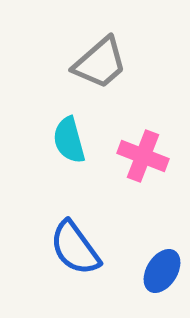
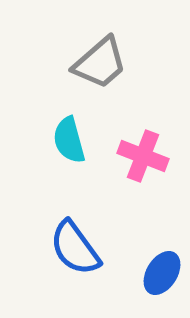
blue ellipse: moved 2 px down
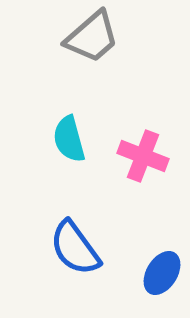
gray trapezoid: moved 8 px left, 26 px up
cyan semicircle: moved 1 px up
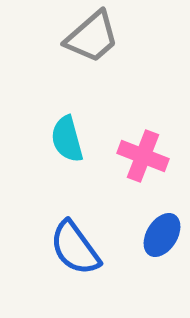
cyan semicircle: moved 2 px left
blue ellipse: moved 38 px up
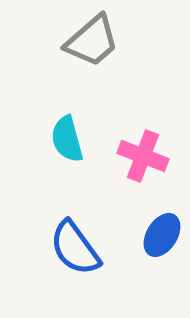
gray trapezoid: moved 4 px down
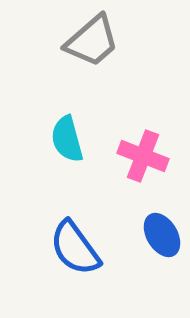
blue ellipse: rotated 63 degrees counterclockwise
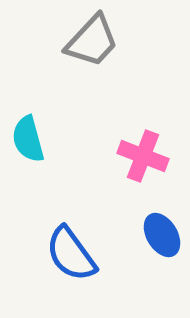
gray trapezoid: rotated 6 degrees counterclockwise
cyan semicircle: moved 39 px left
blue semicircle: moved 4 px left, 6 px down
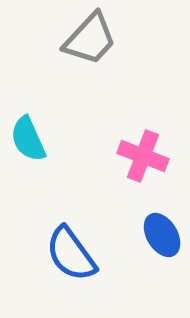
gray trapezoid: moved 2 px left, 2 px up
cyan semicircle: rotated 9 degrees counterclockwise
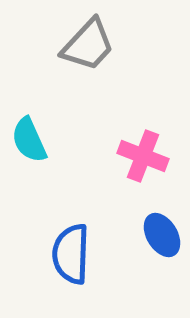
gray trapezoid: moved 2 px left, 6 px down
cyan semicircle: moved 1 px right, 1 px down
blue semicircle: rotated 38 degrees clockwise
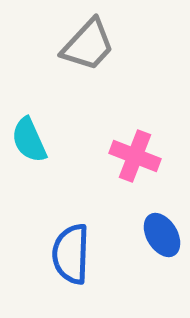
pink cross: moved 8 px left
